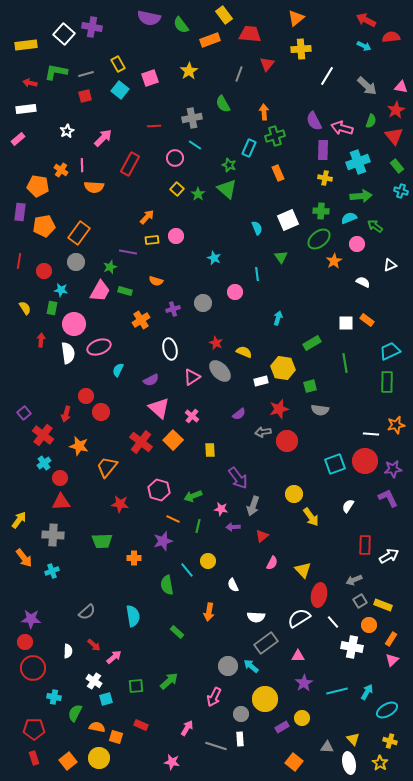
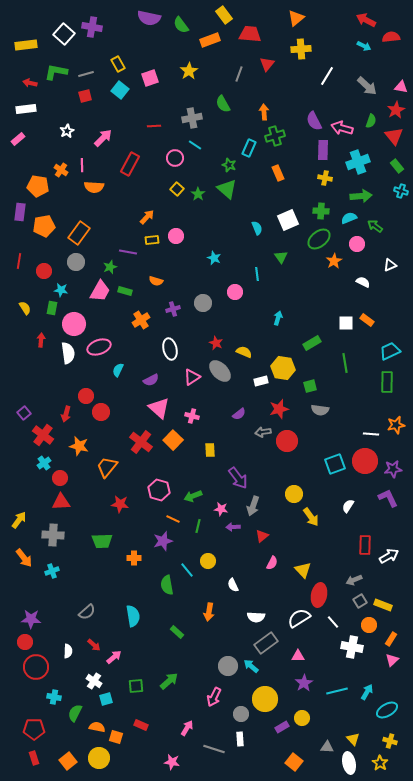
pink cross at (192, 416): rotated 24 degrees counterclockwise
red circle at (33, 668): moved 3 px right, 1 px up
gray line at (216, 746): moved 2 px left, 3 px down
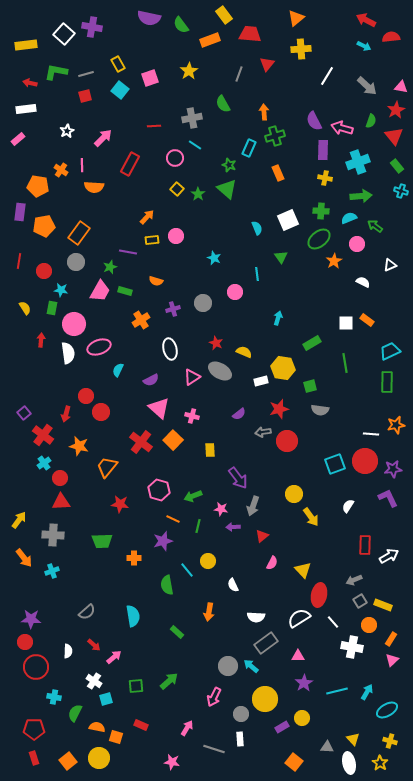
gray ellipse at (220, 371): rotated 15 degrees counterclockwise
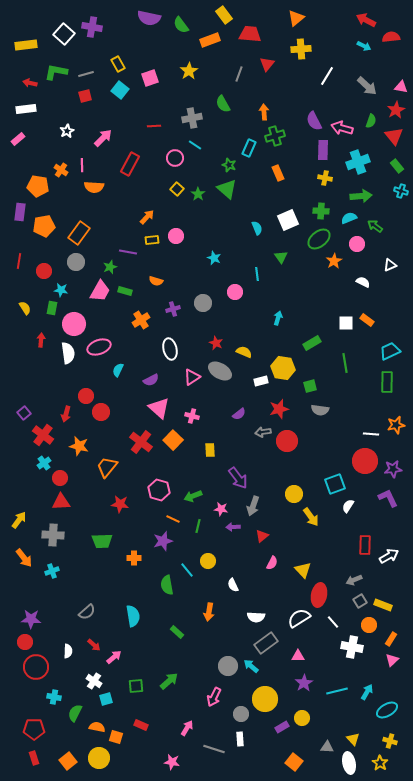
cyan square at (335, 464): moved 20 px down
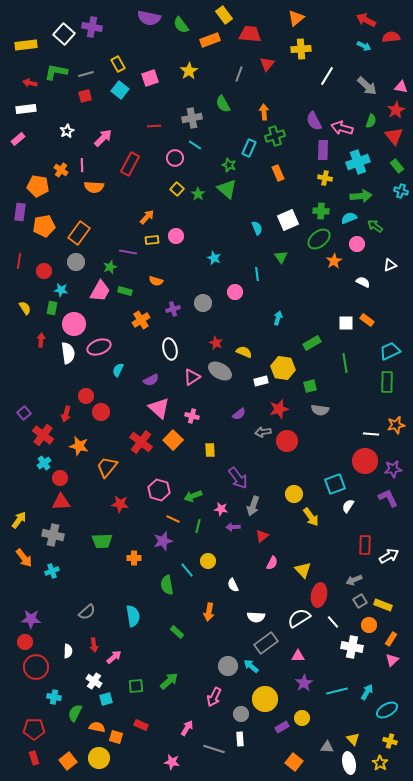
gray cross at (53, 535): rotated 10 degrees clockwise
red arrow at (94, 645): rotated 40 degrees clockwise
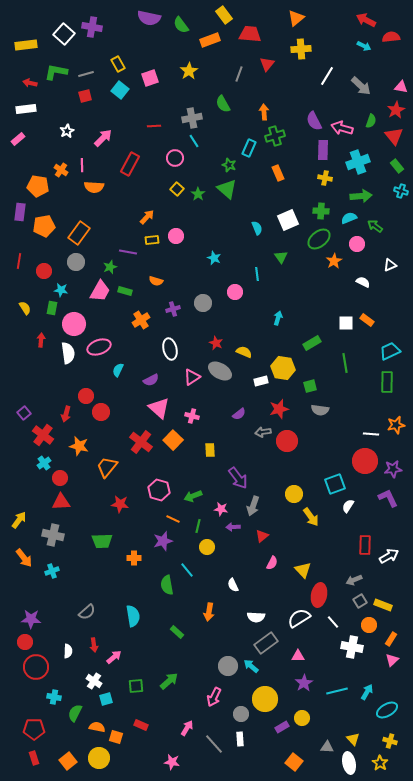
gray arrow at (367, 86): moved 6 px left
cyan line at (195, 145): moved 1 px left, 4 px up; rotated 24 degrees clockwise
yellow circle at (208, 561): moved 1 px left, 14 px up
gray line at (214, 749): moved 5 px up; rotated 30 degrees clockwise
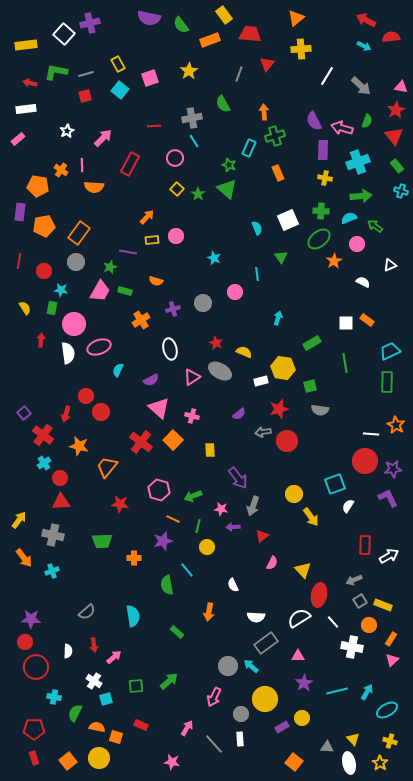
purple cross at (92, 27): moved 2 px left, 4 px up; rotated 24 degrees counterclockwise
green semicircle at (371, 121): moved 4 px left
orange star at (396, 425): rotated 30 degrees counterclockwise
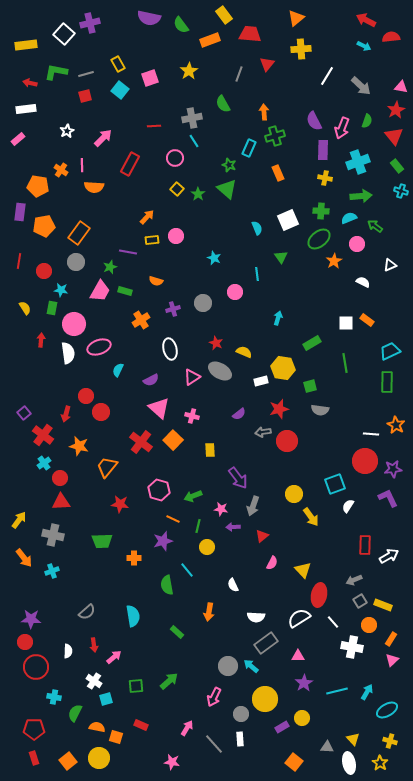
pink arrow at (342, 128): rotated 85 degrees counterclockwise
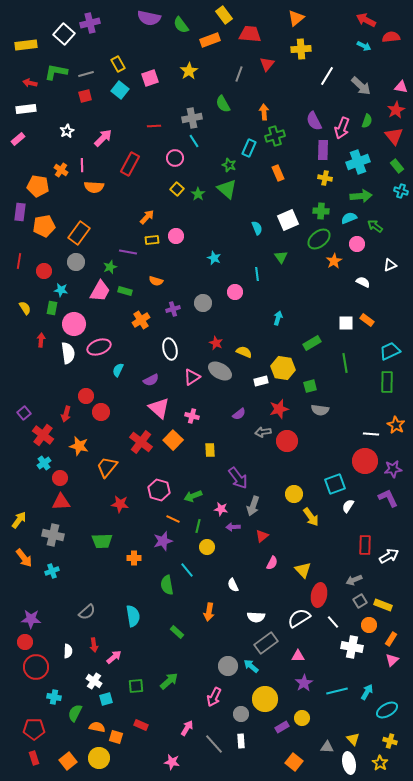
white rectangle at (240, 739): moved 1 px right, 2 px down
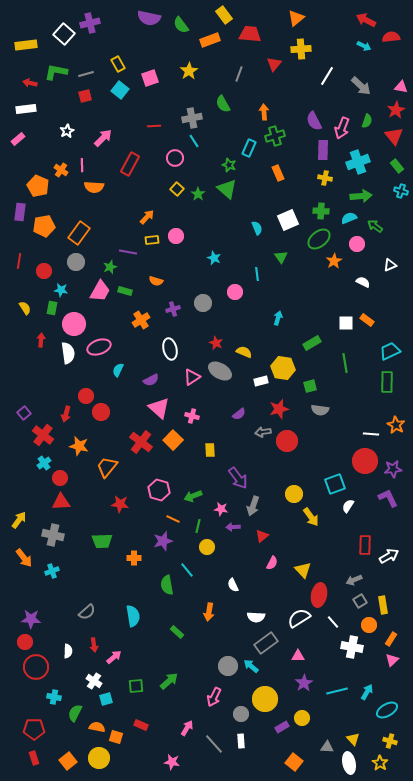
red triangle at (267, 64): moved 7 px right
orange pentagon at (38, 186): rotated 15 degrees clockwise
yellow rectangle at (383, 605): rotated 60 degrees clockwise
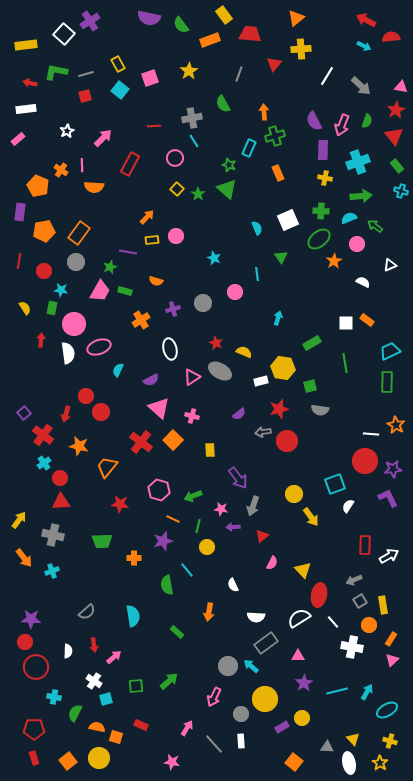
purple cross at (90, 23): moved 2 px up; rotated 18 degrees counterclockwise
pink arrow at (342, 128): moved 3 px up
orange pentagon at (44, 226): moved 5 px down
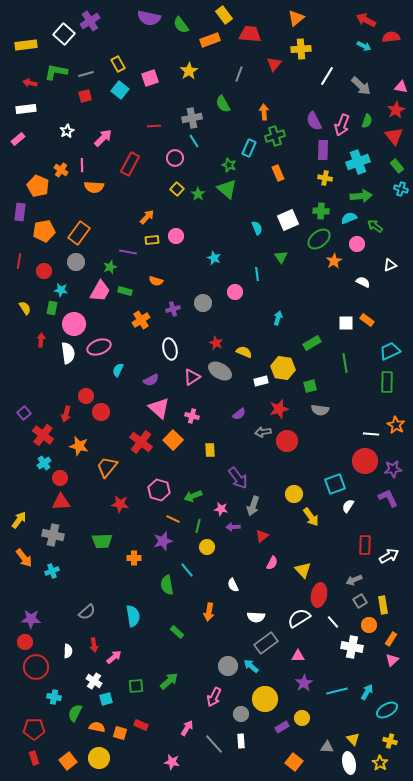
cyan cross at (401, 191): moved 2 px up
orange square at (116, 737): moved 4 px right, 4 px up
